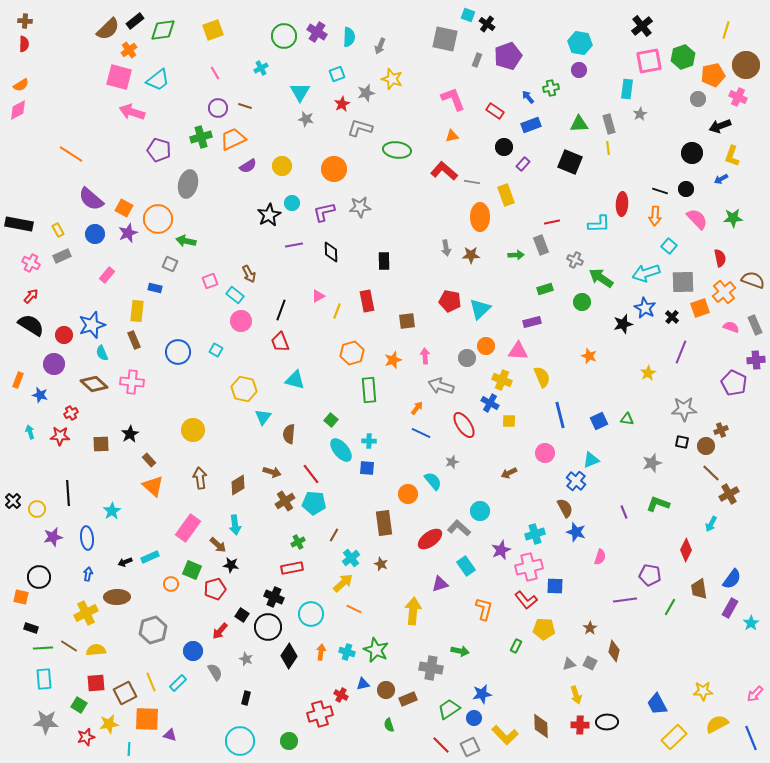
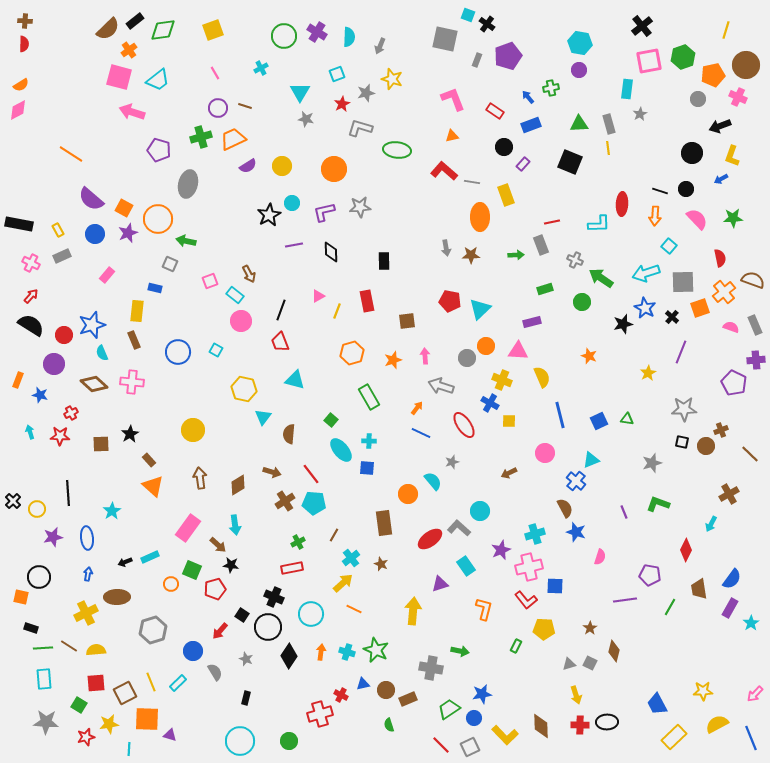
green rectangle at (369, 390): moved 7 px down; rotated 25 degrees counterclockwise
brown line at (711, 473): moved 39 px right, 19 px up
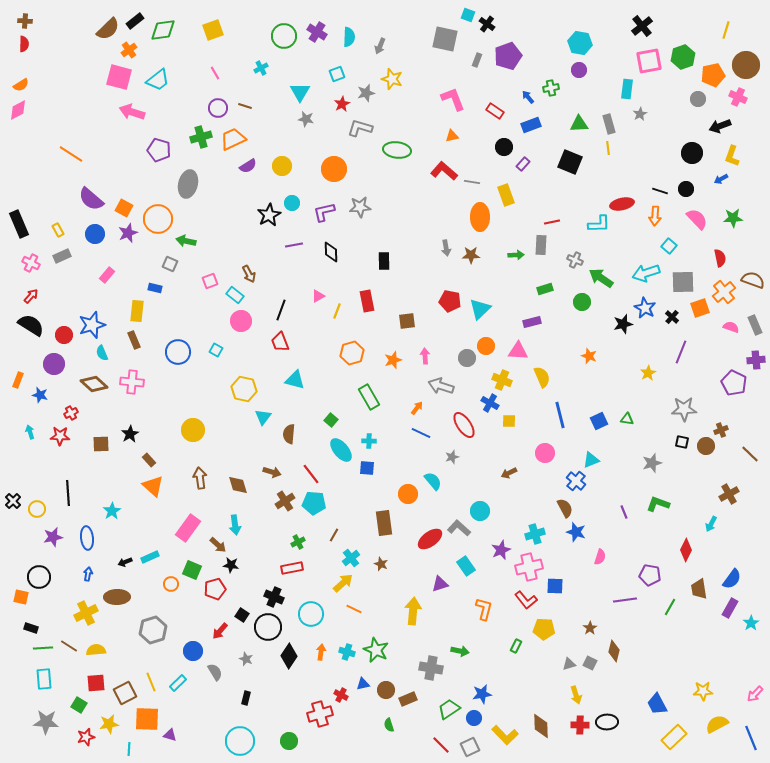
red ellipse at (622, 204): rotated 75 degrees clockwise
black rectangle at (19, 224): rotated 56 degrees clockwise
gray rectangle at (541, 245): rotated 24 degrees clockwise
gray star at (452, 462): moved 5 px up
brown diamond at (238, 485): rotated 75 degrees counterclockwise
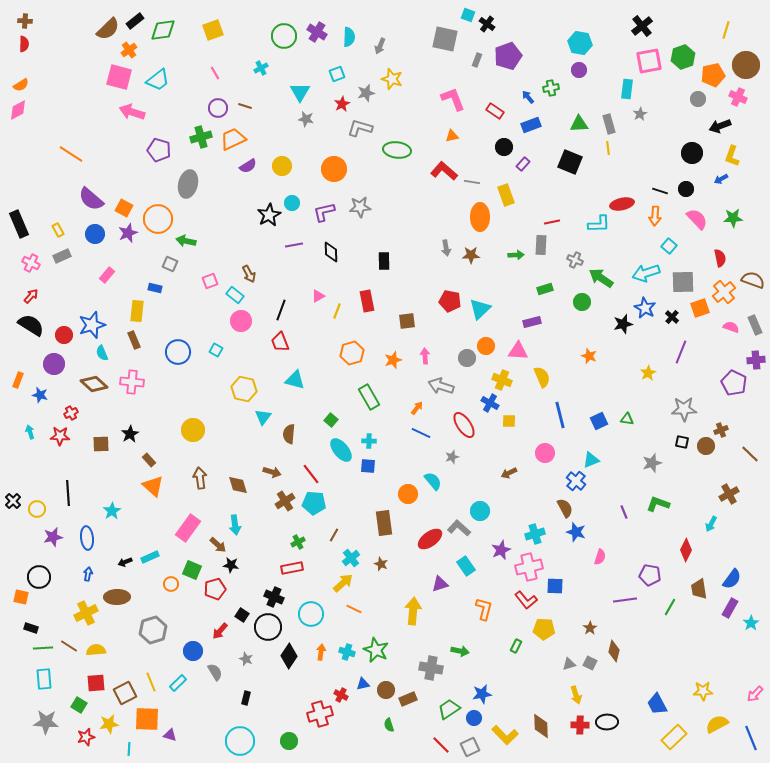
blue square at (367, 468): moved 1 px right, 2 px up
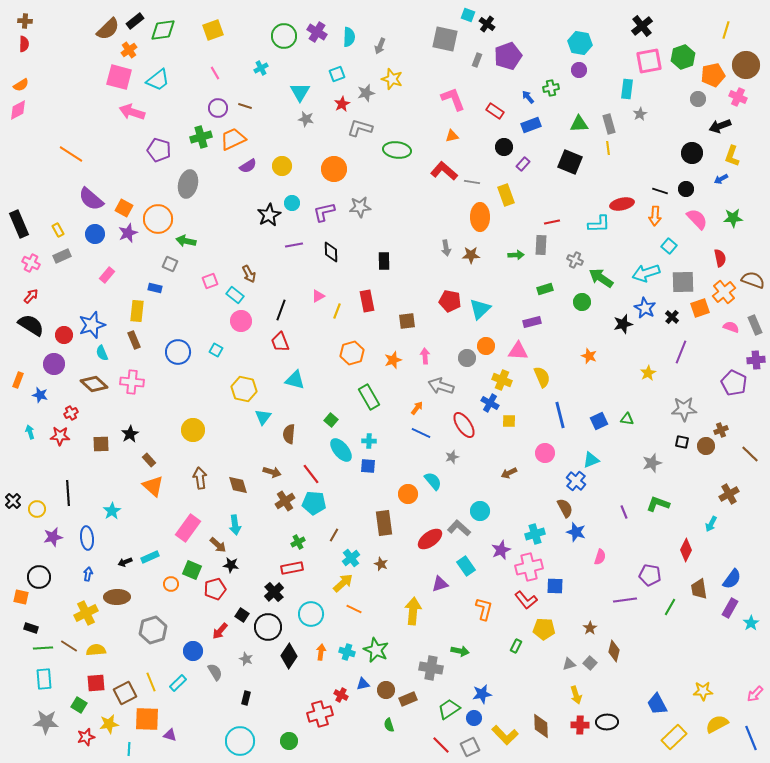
black cross at (274, 597): moved 5 px up; rotated 24 degrees clockwise
gray square at (590, 663): rotated 16 degrees clockwise
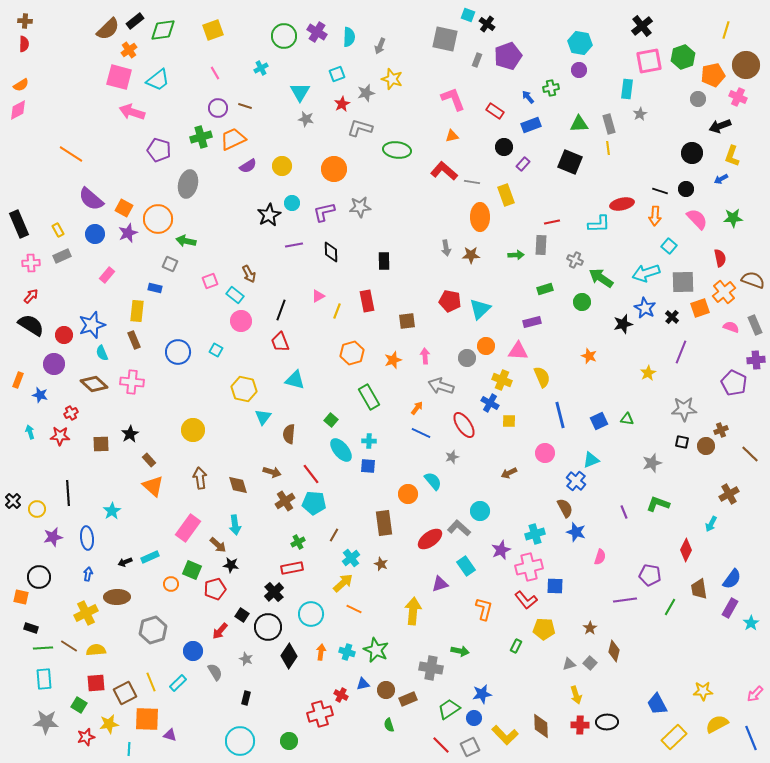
pink cross at (31, 263): rotated 30 degrees counterclockwise
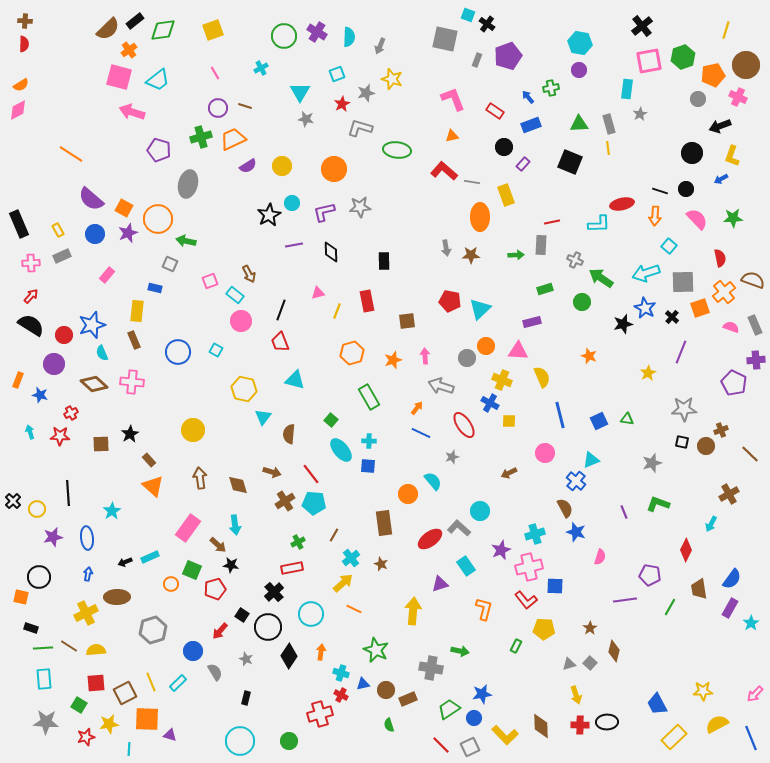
pink triangle at (318, 296): moved 3 px up; rotated 16 degrees clockwise
cyan cross at (347, 652): moved 6 px left, 21 px down
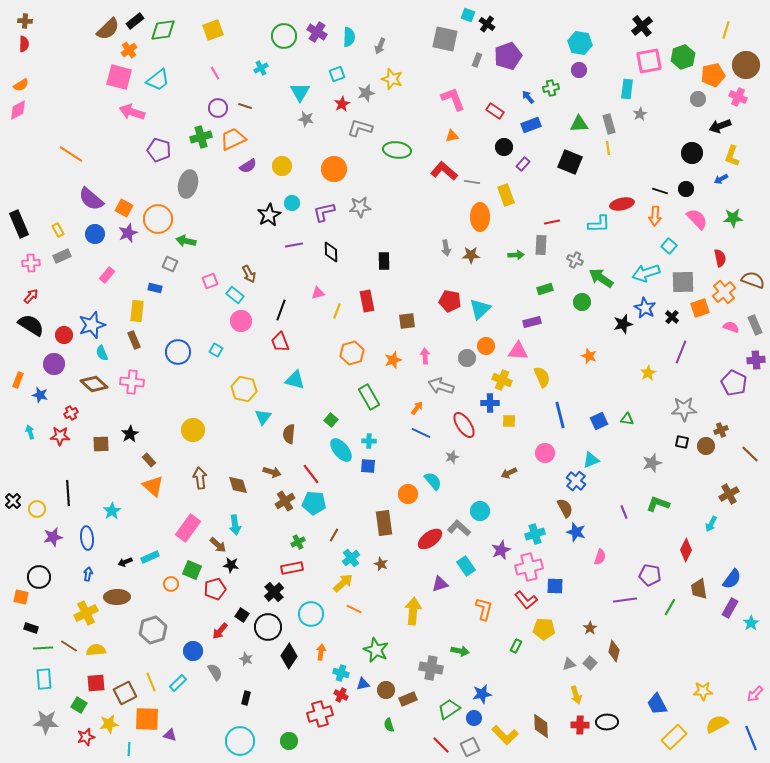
blue cross at (490, 403): rotated 30 degrees counterclockwise
